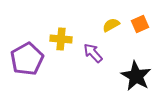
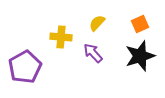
yellow semicircle: moved 14 px left, 2 px up; rotated 18 degrees counterclockwise
yellow cross: moved 2 px up
purple pentagon: moved 2 px left, 8 px down
black star: moved 4 px right, 20 px up; rotated 24 degrees clockwise
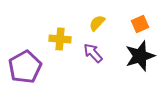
yellow cross: moved 1 px left, 2 px down
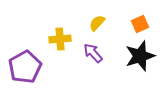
yellow cross: rotated 10 degrees counterclockwise
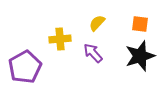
orange square: rotated 30 degrees clockwise
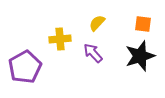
orange square: moved 3 px right
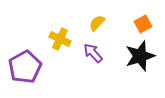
orange square: rotated 36 degrees counterclockwise
yellow cross: rotated 30 degrees clockwise
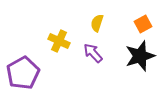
yellow semicircle: rotated 24 degrees counterclockwise
yellow cross: moved 1 px left, 2 px down
purple pentagon: moved 2 px left, 6 px down
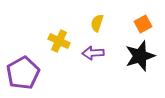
purple arrow: rotated 50 degrees counterclockwise
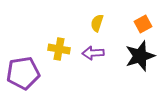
yellow cross: moved 8 px down; rotated 15 degrees counterclockwise
purple pentagon: rotated 20 degrees clockwise
